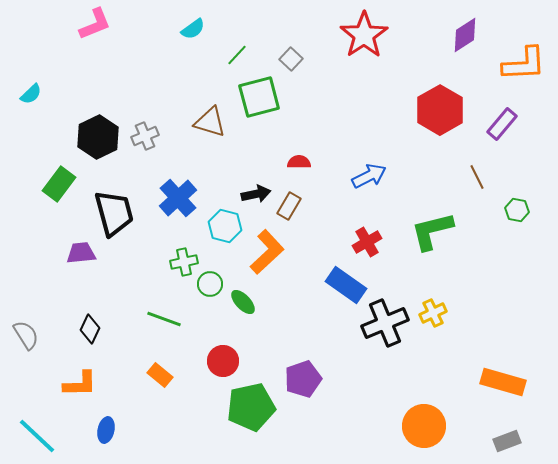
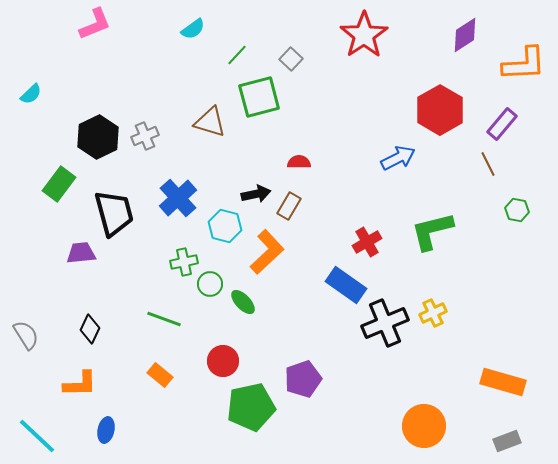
blue arrow at (369, 176): moved 29 px right, 18 px up
brown line at (477, 177): moved 11 px right, 13 px up
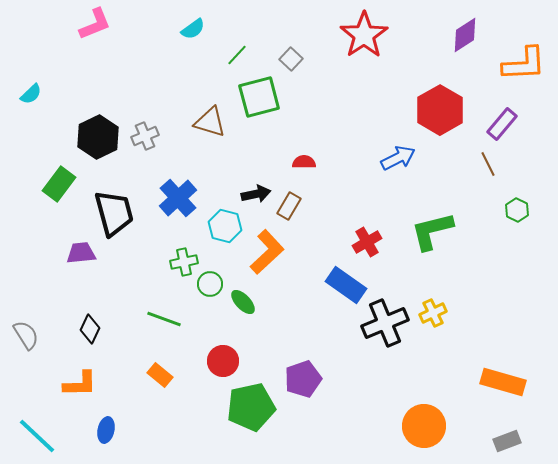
red semicircle at (299, 162): moved 5 px right
green hexagon at (517, 210): rotated 15 degrees clockwise
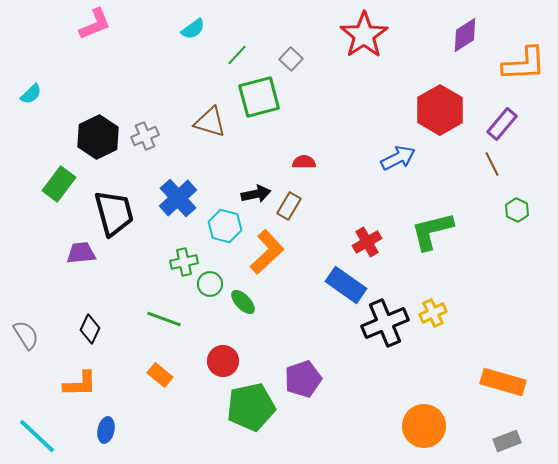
brown line at (488, 164): moved 4 px right
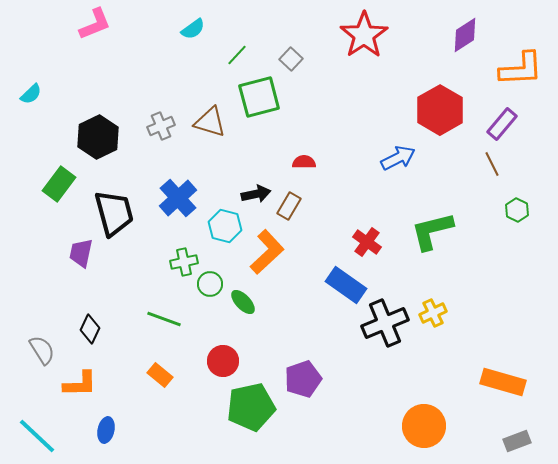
orange L-shape at (524, 64): moved 3 px left, 5 px down
gray cross at (145, 136): moved 16 px right, 10 px up
red cross at (367, 242): rotated 24 degrees counterclockwise
purple trapezoid at (81, 253): rotated 72 degrees counterclockwise
gray semicircle at (26, 335): moved 16 px right, 15 px down
gray rectangle at (507, 441): moved 10 px right
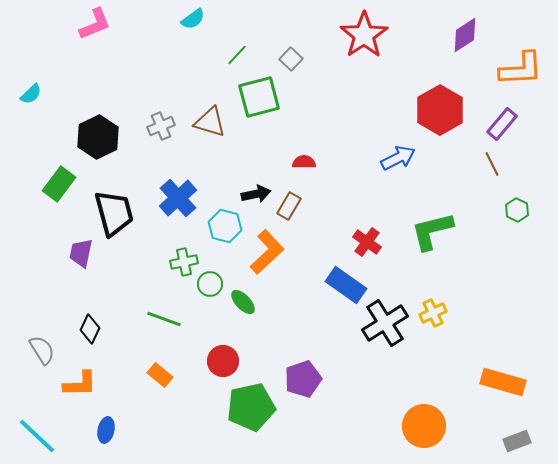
cyan semicircle at (193, 29): moved 10 px up
black cross at (385, 323): rotated 9 degrees counterclockwise
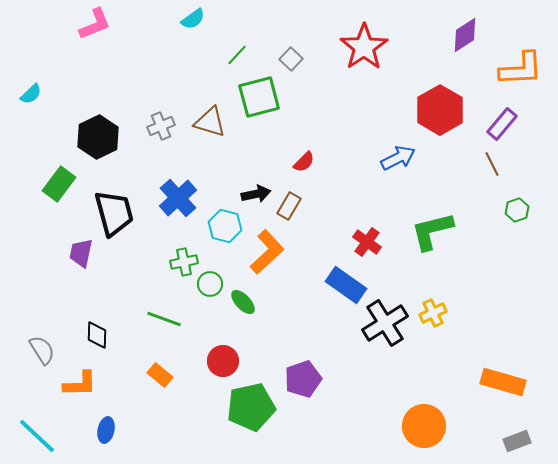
red star at (364, 35): moved 12 px down
red semicircle at (304, 162): rotated 135 degrees clockwise
green hexagon at (517, 210): rotated 15 degrees clockwise
black diamond at (90, 329): moved 7 px right, 6 px down; rotated 24 degrees counterclockwise
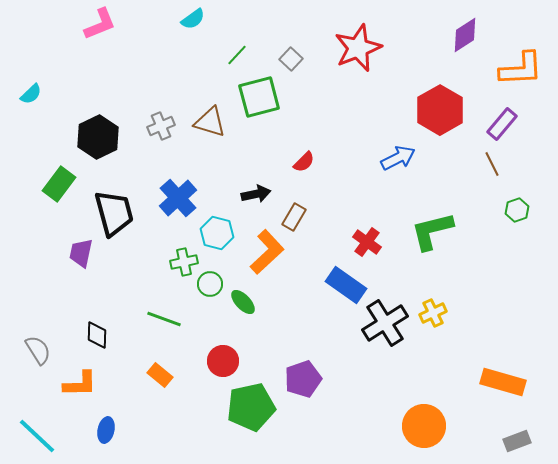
pink L-shape at (95, 24): moved 5 px right
red star at (364, 47): moved 6 px left, 1 px down; rotated 12 degrees clockwise
brown rectangle at (289, 206): moved 5 px right, 11 px down
cyan hexagon at (225, 226): moved 8 px left, 7 px down
gray semicircle at (42, 350): moved 4 px left
